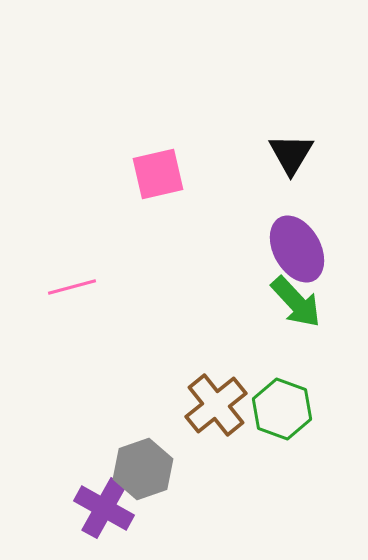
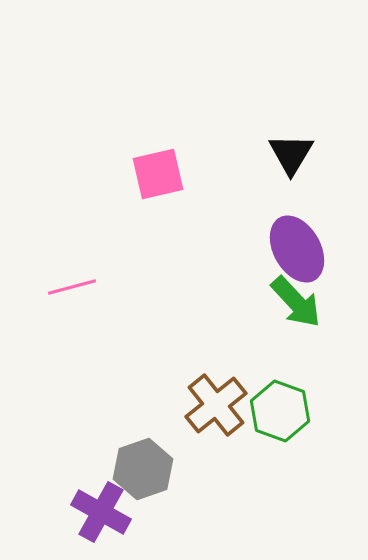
green hexagon: moved 2 px left, 2 px down
purple cross: moved 3 px left, 4 px down
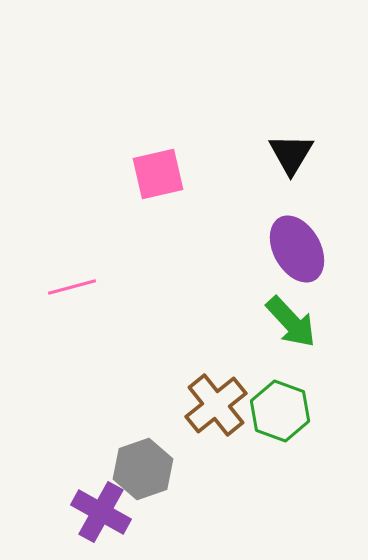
green arrow: moved 5 px left, 20 px down
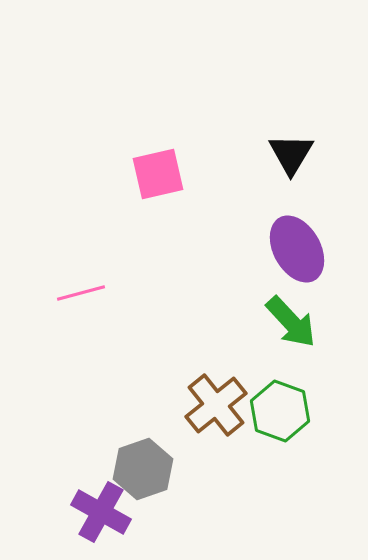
pink line: moved 9 px right, 6 px down
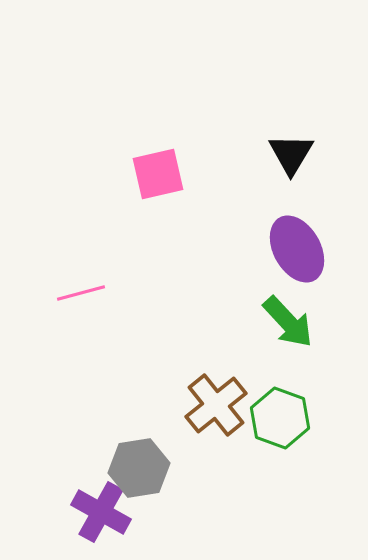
green arrow: moved 3 px left
green hexagon: moved 7 px down
gray hexagon: moved 4 px left, 1 px up; rotated 10 degrees clockwise
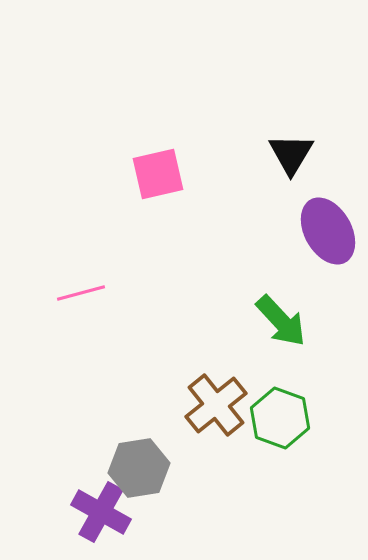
purple ellipse: moved 31 px right, 18 px up
green arrow: moved 7 px left, 1 px up
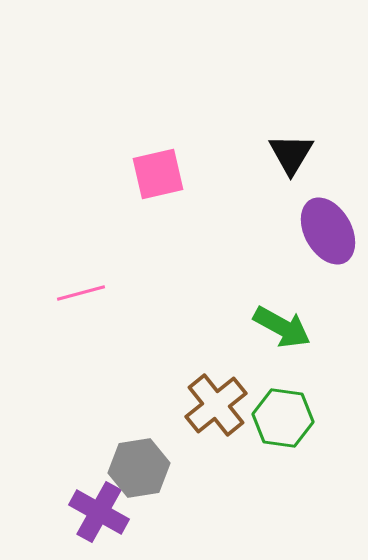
green arrow: moved 1 px right, 6 px down; rotated 18 degrees counterclockwise
green hexagon: moved 3 px right; rotated 12 degrees counterclockwise
purple cross: moved 2 px left
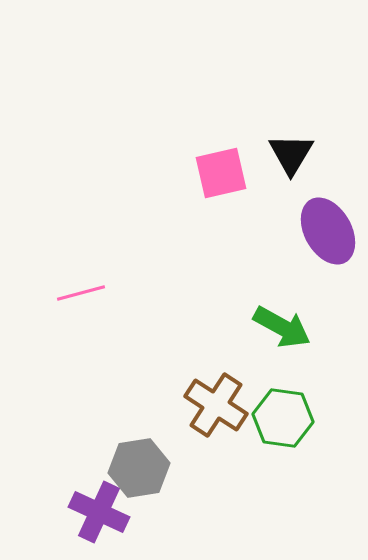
pink square: moved 63 px right, 1 px up
brown cross: rotated 18 degrees counterclockwise
purple cross: rotated 4 degrees counterclockwise
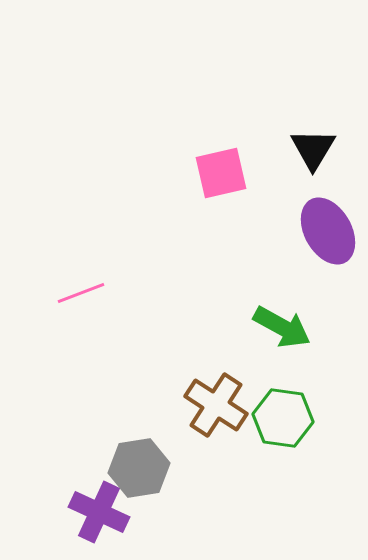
black triangle: moved 22 px right, 5 px up
pink line: rotated 6 degrees counterclockwise
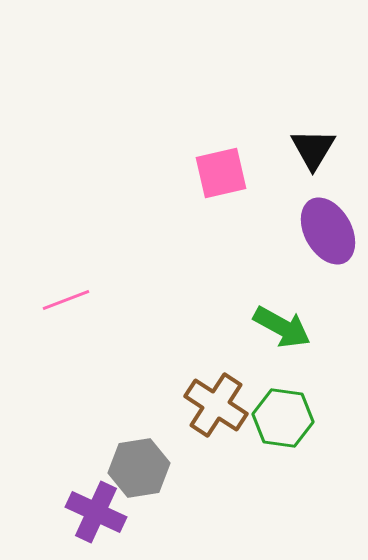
pink line: moved 15 px left, 7 px down
purple cross: moved 3 px left
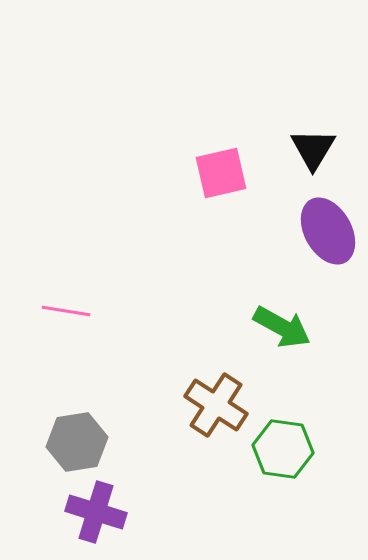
pink line: moved 11 px down; rotated 30 degrees clockwise
green hexagon: moved 31 px down
gray hexagon: moved 62 px left, 26 px up
purple cross: rotated 8 degrees counterclockwise
